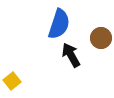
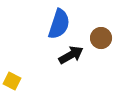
black arrow: rotated 90 degrees clockwise
yellow square: rotated 24 degrees counterclockwise
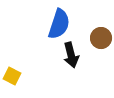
black arrow: rotated 105 degrees clockwise
yellow square: moved 5 px up
